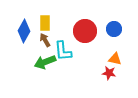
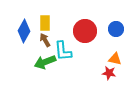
blue circle: moved 2 px right
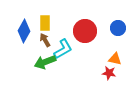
blue circle: moved 2 px right, 1 px up
cyan L-shape: moved 2 px up; rotated 115 degrees counterclockwise
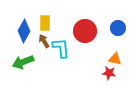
brown arrow: moved 1 px left, 1 px down
cyan L-shape: moved 2 px left, 1 px up; rotated 65 degrees counterclockwise
green arrow: moved 22 px left
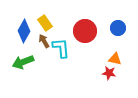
yellow rectangle: rotated 35 degrees counterclockwise
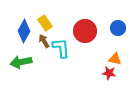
green arrow: moved 2 px left; rotated 10 degrees clockwise
